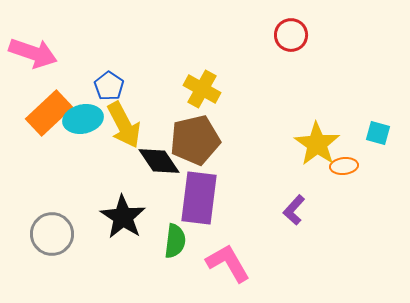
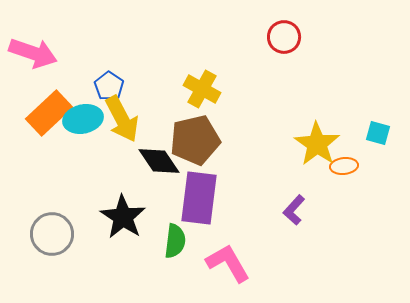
red circle: moved 7 px left, 2 px down
yellow arrow: moved 2 px left, 6 px up
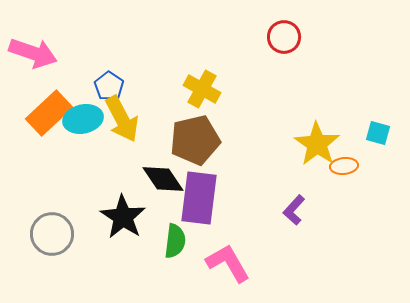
black diamond: moved 4 px right, 18 px down
